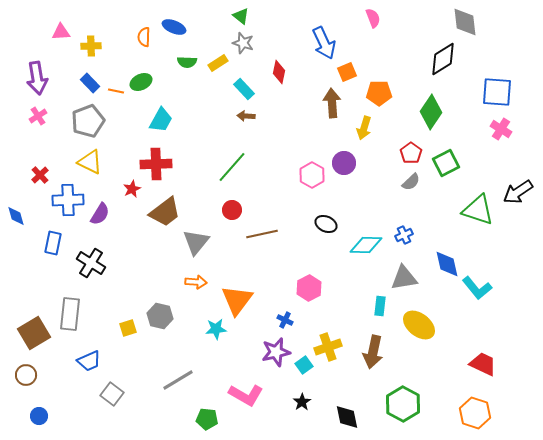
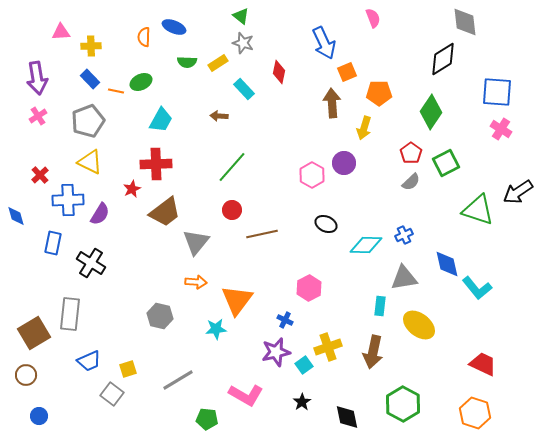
blue rectangle at (90, 83): moved 4 px up
brown arrow at (246, 116): moved 27 px left
yellow square at (128, 328): moved 41 px down
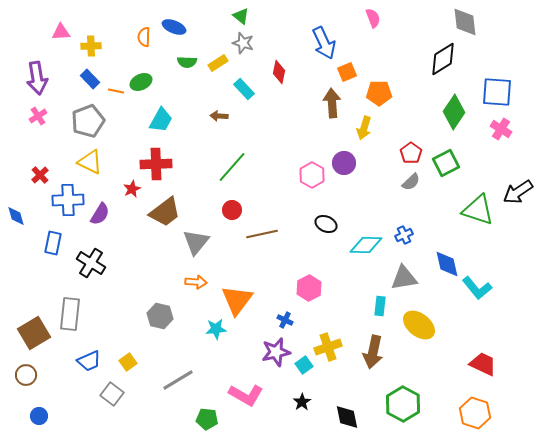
green diamond at (431, 112): moved 23 px right
yellow square at (128, 369): moved 7 px up; rotated 18 degrees counterclockwise
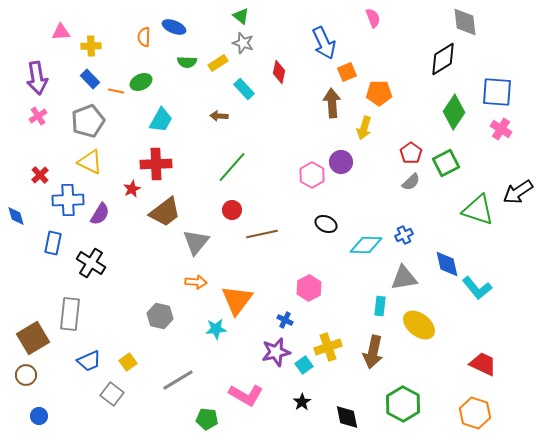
purple circle at (344, 163): moved 3 px left, 1 px up
brown square at (34, 333): moved 1 px left, 5 px down
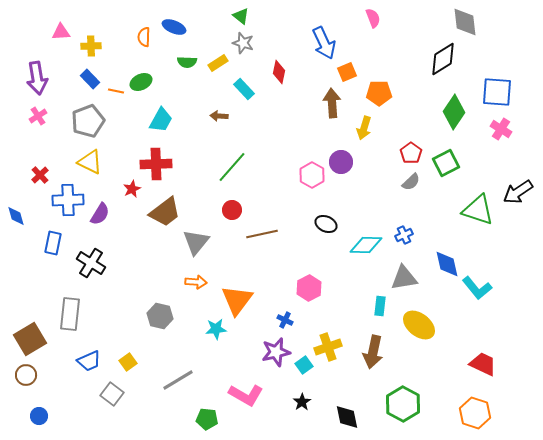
brown square at (33, 338): moved 3 px left, 1 px down
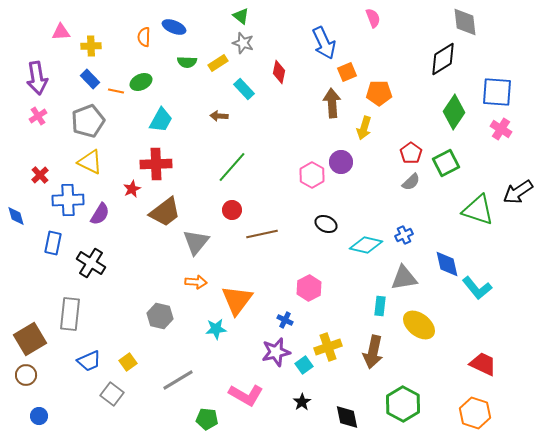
cyan diamond at (366, 245): rotated 12 degrees clockwise
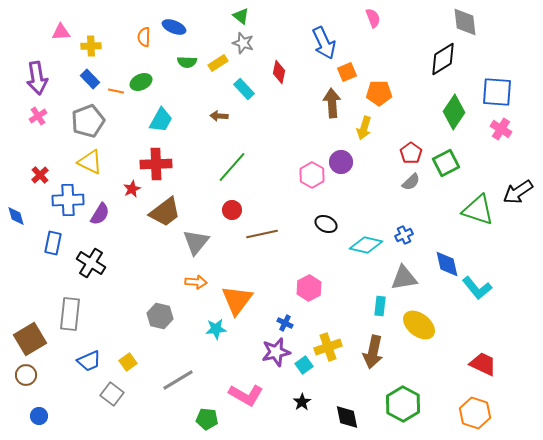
blue cross at (285, 320): moved 3 px down
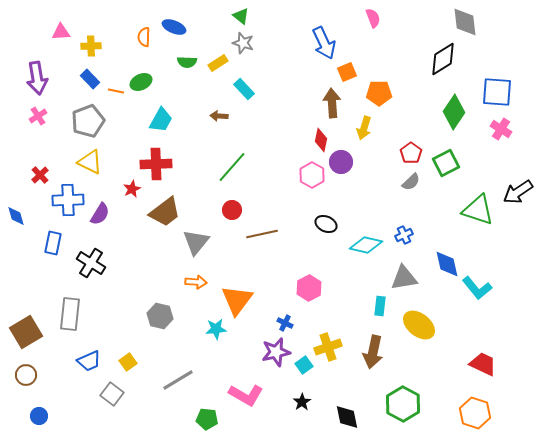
red diamond at (279, 72): moved 42 px right, 68 px down
brown square at (30, 339): moved 4 px left, 7 px up
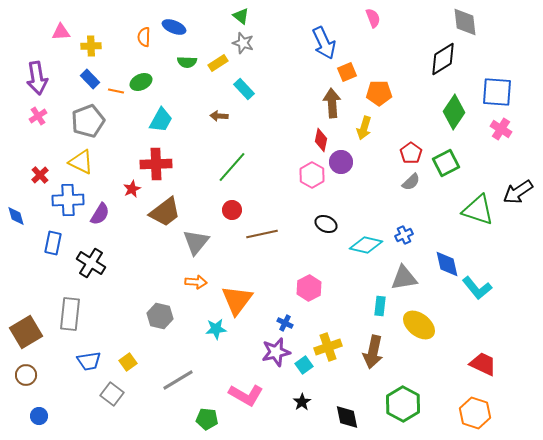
yellow triangle at (90, 162): moved 9 px left
blue trapezoid at (89, 361): rotated 15 degrees clockwise
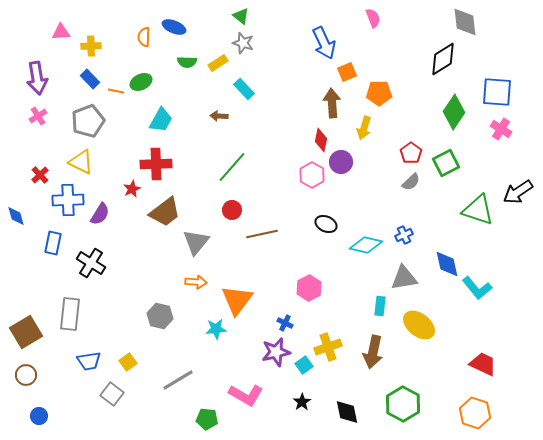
black diamond at (347, 417): moved 5 px up
